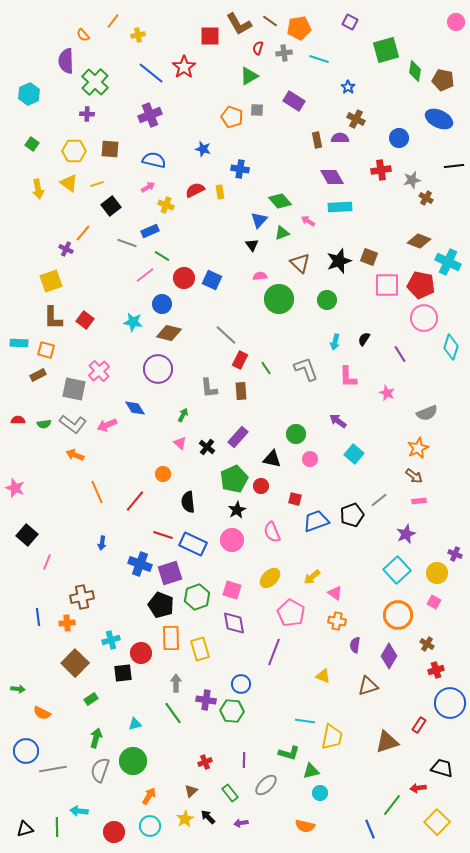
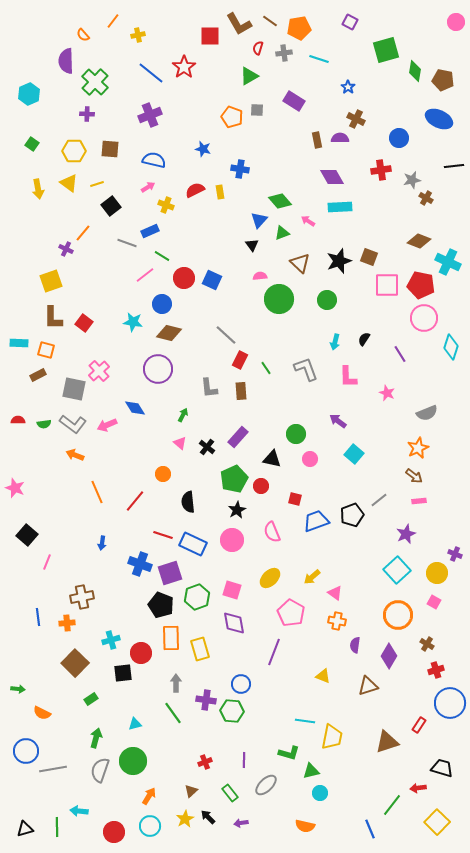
red square at (85, 320): moved 1 px left, 3 px down
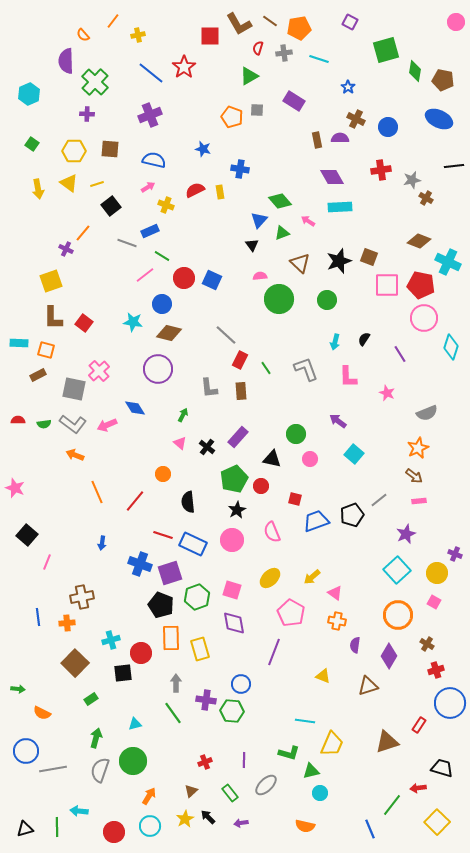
blue circle at (399, 138): moved 11 px left, 11 px up
yellow trapezoid at (332, 737): moved 7 px down; rotated 12 degrees clockwise
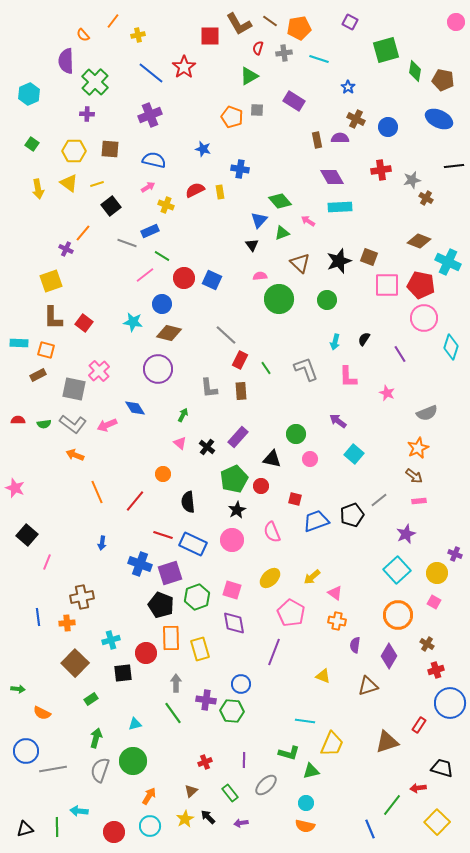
red circle at (141, 653): moved 5 px right
cyan circle at (320, 793): moved 14 px left, 10 px down
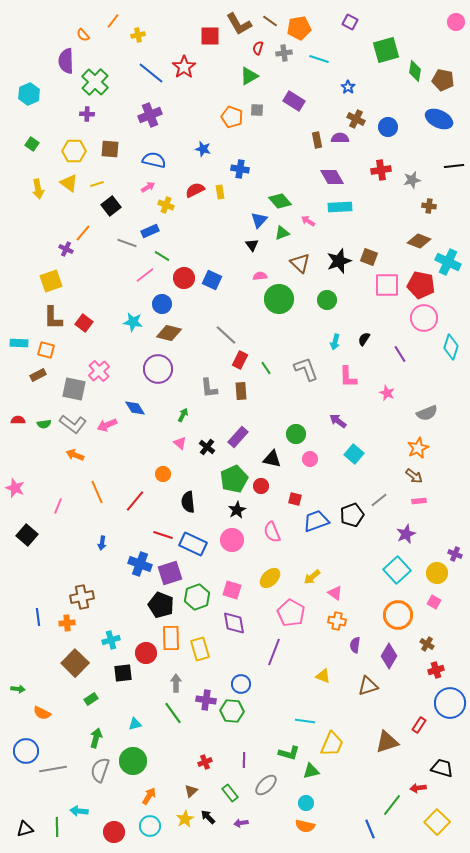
brown cross at (426, 198): moved 3 px right, 8 px down; rotated 24 degrees counterclockwise
pink line at (47, 562): moved 11 px right, 56 px up
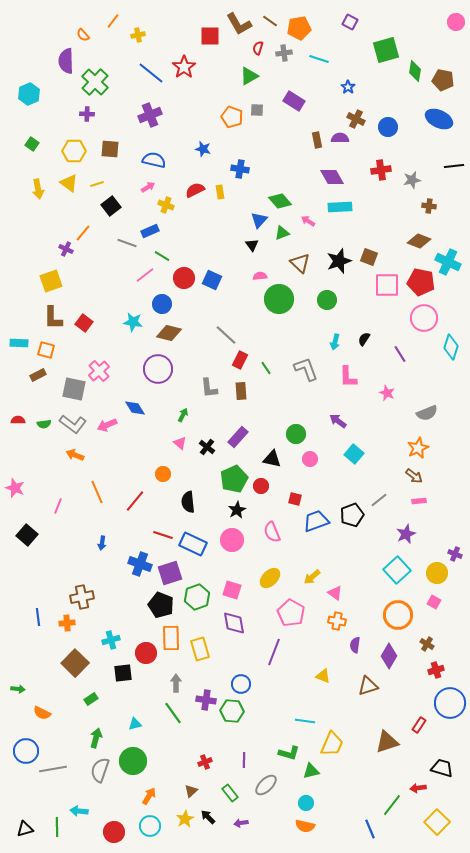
red pentagon at (421, 285): moved 3 px up
